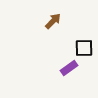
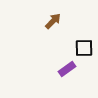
purple rectangle: moved 2 px left, 1 px down
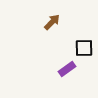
brown arrow: moved 1 px left, 1 px down
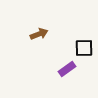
brown arrow: moved 13 px left, 12 px down; rotated 24 degrees clockwise
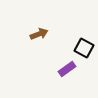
black square: rotated 30 degrees clockwise
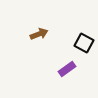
black square: moved 5 px up
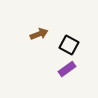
black square: moved 15 px left, 2 px down
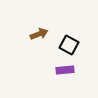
purple rectangle: moved 2 px left, 1 px down; rotated 30 degrees clockwise
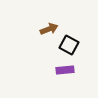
brown arrow: moved 10 px right, 5 px up
